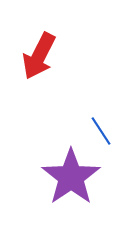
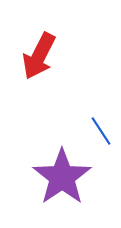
purple star: moved 9 px left
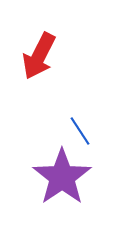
blue line: moved 21 px left
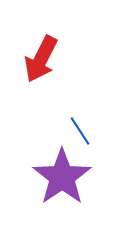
red arrow: moved 2 px right, 3 px down
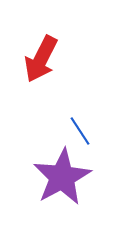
purple star: rotated 6 degrees clockwise
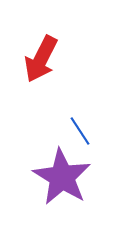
purple star: rotated 12 degrees counterclockwise
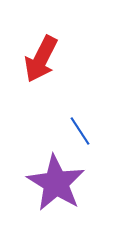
purple star: moved 6 px left, 6 px down
